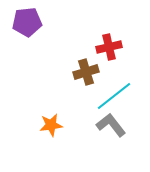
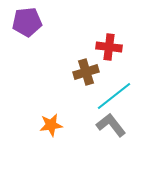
red cross: rotated 20 degrees clockwise
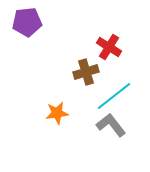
red cross: rotated 25 degrees clockwise
orange star: moved 6 px right, 12 px up
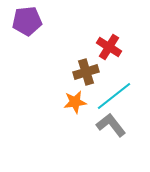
purple pentagon: moved 1 px up
orange star: moved 18 px right, 11 px up
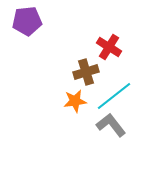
orange star: moved 1 px up
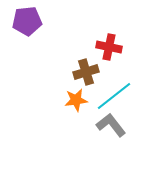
red cross: rotated 20 degrees counterclockwise
orange star: moved 1 px right, 1 px up
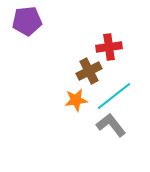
red cross: rotated 20 degrees counterclockwise
brown cross: moved 3 px right, 1 px up; rotated 10 degrees counterclockwise
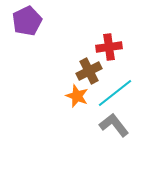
purple pentagon: rotated 20 degrees counterclockwise
cyan line: moved 1 px right, 3 px up
orange star: moved 1 px right, 4 px up; rotated 30 degrees clockwise
gray L-shape: moved 3 px right
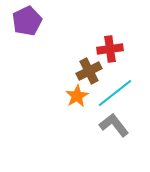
red cross: moved 1 px right, 2 px down
orange star: rotated 20 degrees clockwise
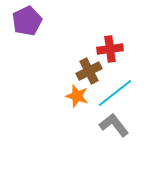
orange star: rotated 25 degrees counterclockwise
